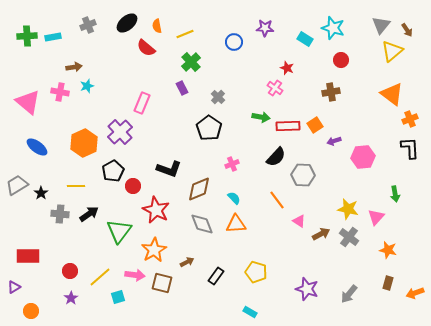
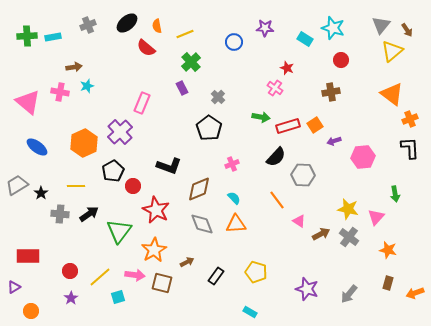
red rectangle at (288, 126): rotated 15 degrees counterclockwise
black L-shape at (169, 169): moved 3 px up
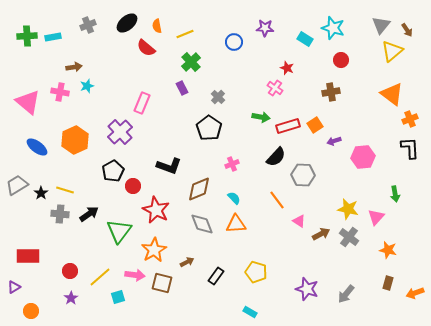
orange hexagon at (84, 143): moved 9 px left, 3 px up
yellow line at (76, 186): moved 11 px left, 4 px down; rotated 18 degrees clockwise
gray arrow at (349, 294): moved 3 px left
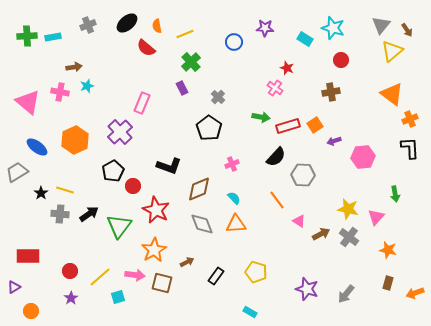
gray trapezoid at (17, 185): moved 13 px up
green triangle at (119, 231): moved 5 px up
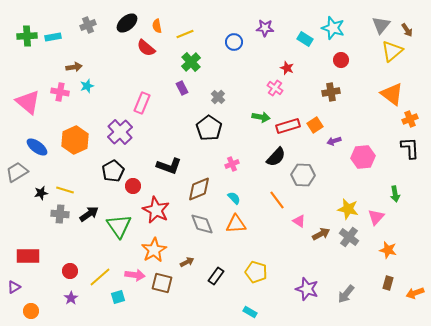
black star at (41, 193): rotated 24 degrees clockwise
green triangle at (119, 226): rotated 12 degrees counterclockwise
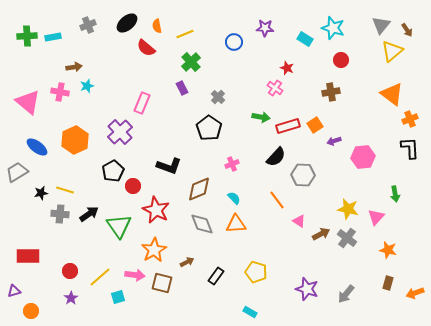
gray cross at (349, 237): moved 2 px left, 1 px down
purple triangle at (14, 287): moved 4 px down; rotated 16 degrees clockwise
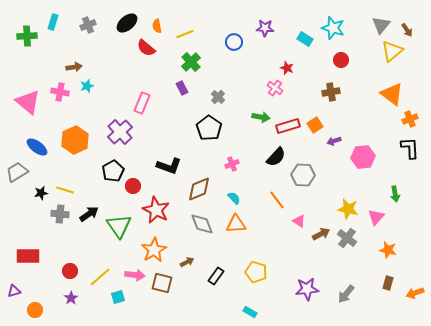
cyan rectangle at (53, 37): moved 15 px up; rotated 63 degrees counterclockwise
purple star at (307, 289): rotated 25 degrees counterclockwise
orange circle at (31, 311): moved 4 px right, 1 px up
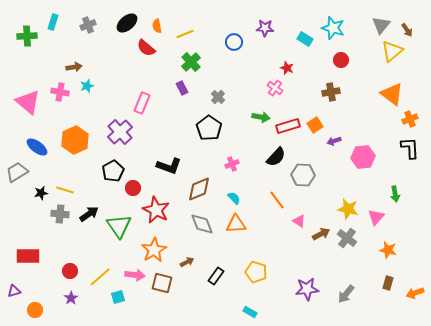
red circle at (133, 186): moved 2 px down
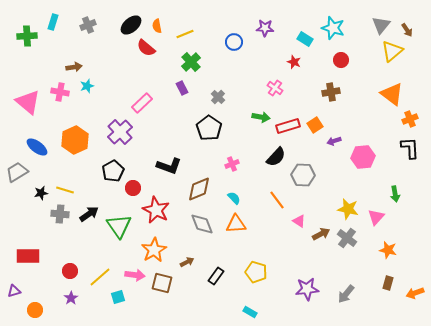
black ellipse at (127, 23): moved 4 px right, 2 px down
red star at (287, 68): moved 7 px right, 6 px up
pink rectangle at (142, 103): rotated 25 degrees clockwise
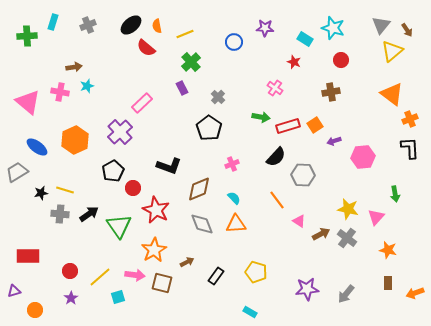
brown rectangle at (388, 283): rotated 16 degrees counterclockwise
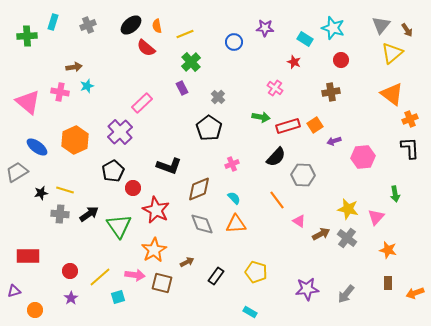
yellow triangle at (392, 51): moved 2 px down
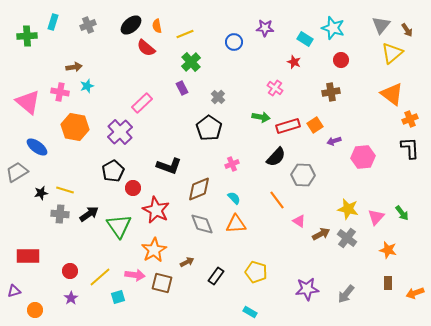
orange hexagon at (75, 140): moved 13 px up; rotated 24 degrees counterclockwise
green arrow at (395, 194): moved 7 px right, 19 px down; rotated 28 degrees counterclockwise
